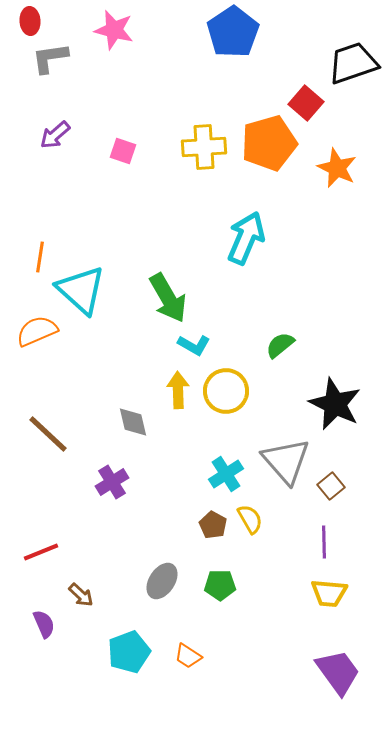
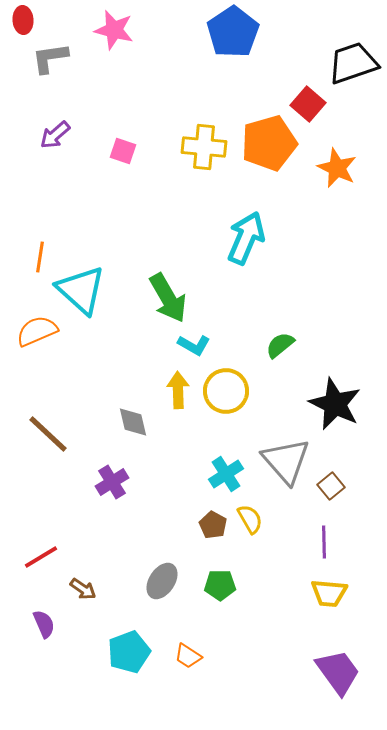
red ellipse: moved 7 px left, 1 px up
red square: moved 2 px right, 1 px down
yellow cross: rotated 9 degrees clockwise
red line: moved 5 px down; rotated 9 degrees counterclockwise
brown arrow: moved 2 px right, 6 px up; rotated 8 degrees counterclockwise
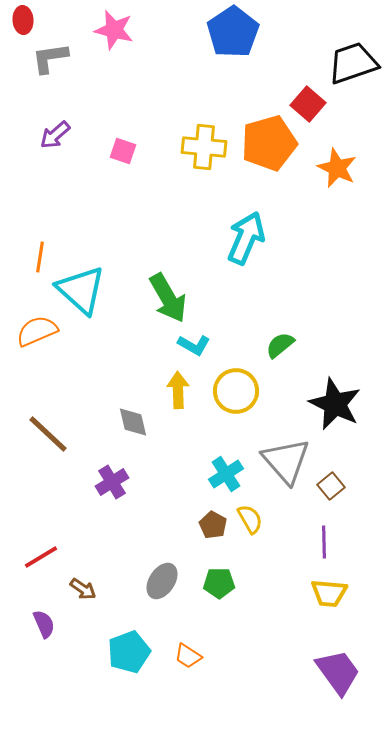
yellow circle: moved 10 px right
green pentagon: moved 1 px left, 2 px up
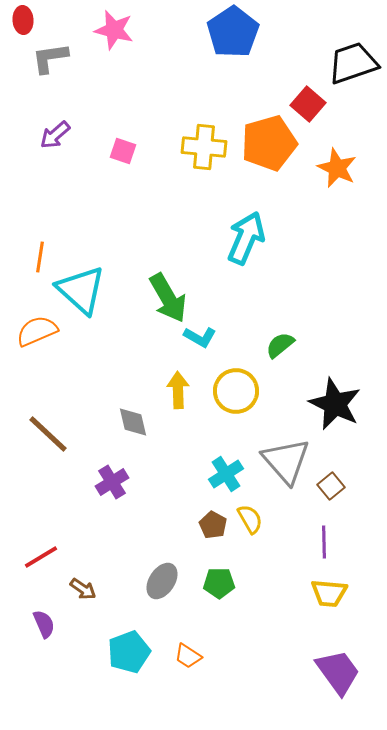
cyan L-shape: moved 6 px right, 8 px up
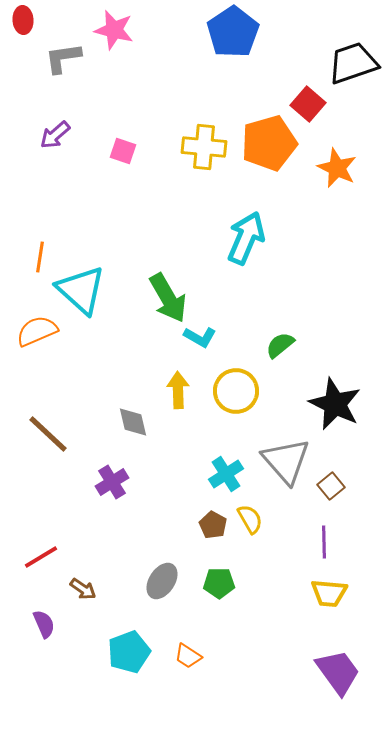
gray L-shape: moved 13 px right
